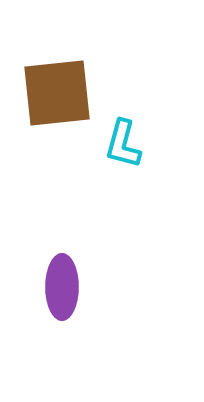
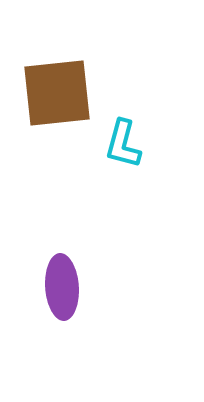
purple ellipse: rotated 4 degrees counterclockwise
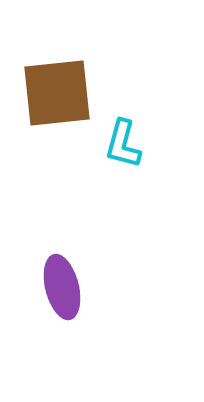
purple ellipse: rotated 10 degrees counterclockwise
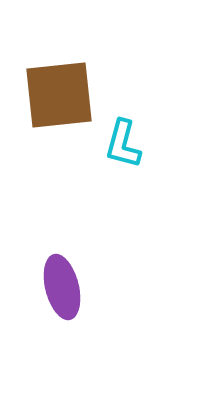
brown square: moved 2 px right, 2 px down
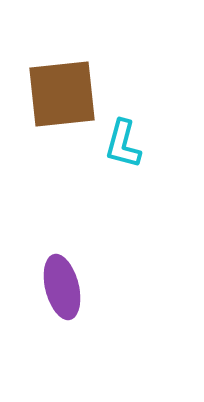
brown square: moved 3 px right, 1 px up
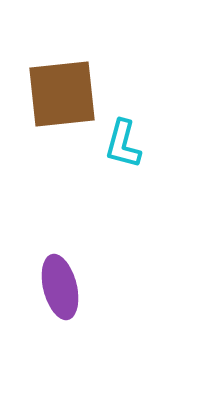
purple ellipse: moved 2 px left
